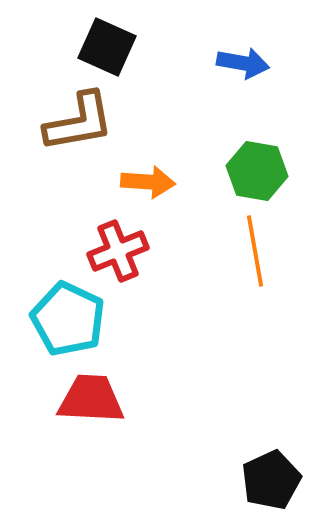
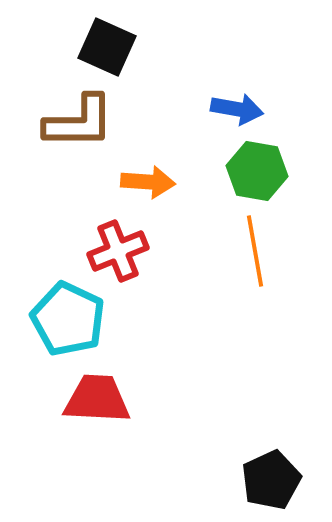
blue arrow: moved 6 px left, 46 px down
brown L-shape: rotated 10 degrees clockwise
red trapezoid: moved 6 px right
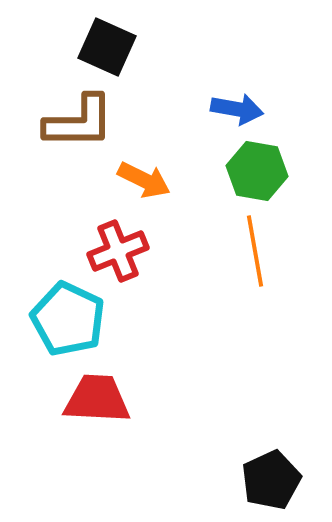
orange arrow: moved 4 px left, 2 px up; rotated 22 degrees clockwise
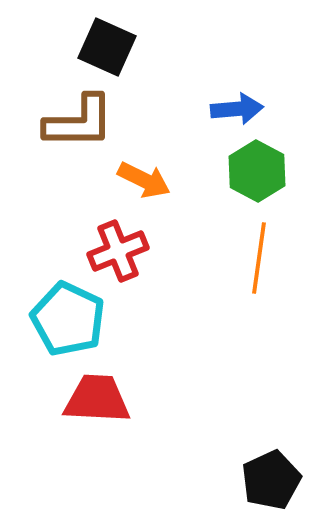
blue arrow: rotated 15 degrees counterclockwise
green hexagon: rotated 18 degrees clockwise
orange line: moved 4 px right, 7 px down; rotated 18 degrees clockwise
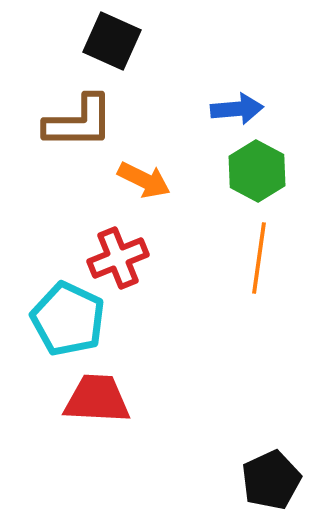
black square: moved 5 px right, 6 px up
red cross: moved 7 px down
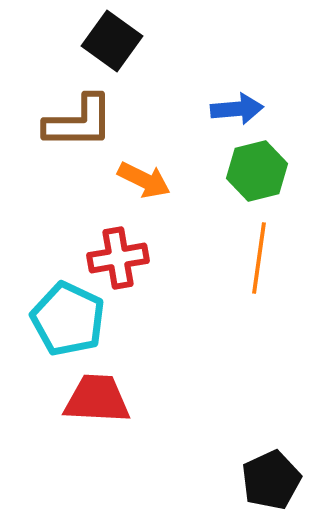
black square: rotated 12 degrees clockwise
green hexagon: rotated 18 degrees clockwise
red cross: rotated 12 degrees clockwise
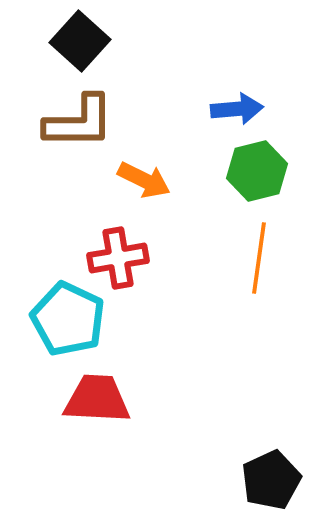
black square: moved 32 px left; rotated 6 degrees clockwise
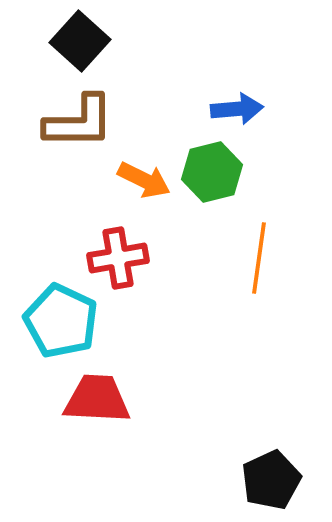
green hexagon: moved 45 px left, 1 px down
cyan pentagon: moved 7 px left, 2 px down
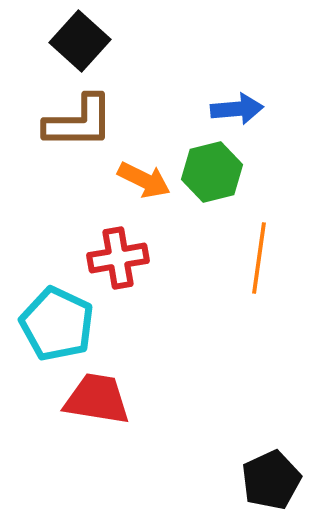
cyan pentagon: moved 4 px left, 3 px down
red trapezoid: rotated 6 degrees clockwise
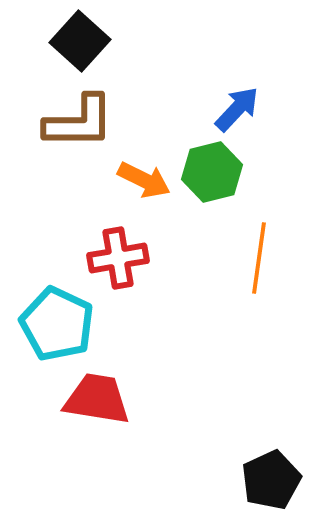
blue arrow: rotated 42 degrees counterclockwise
